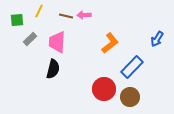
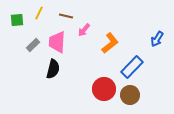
yellow line: moved 2 px down
pink arrow: moved 15 px down; rotated 48 degrees counterclockwise
gray rectangle: moved 3 px right, 6 px down
brown circle: moved 2 px up
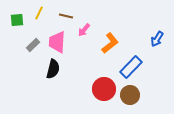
blue rectangle: moved 1 px left
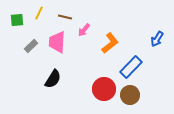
brown line: moved 1 px left, 1 px down
gray rectangle: moved 2 px left, 1 px down
black semicircle: moved 10 px down; rotated 18 degrees clockwise
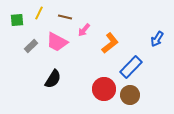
pink trapezoid: rotated 65 degrees counterclockwise
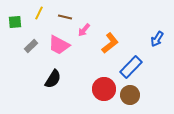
green square: moved 2 px left, 2 px down
pink trapezoid: moved 2 px right, 3 px down
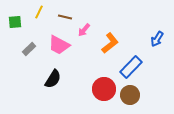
yellow line: moved 1 px up
gray rectangle: moved 2 px left, 3 px down
